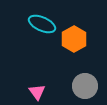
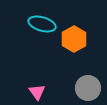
cyan ellipse: rotated 8 degrees counterclockwise
gray circle: moved 3 px right, 2 px down
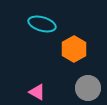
orange hexagon: moved 10 px down
pink triangle: rotated 24 degrees counterclockwise
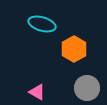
gray circle: moved 1 px left
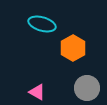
orange hexagon: moved 1 px left, 1 px up
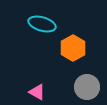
gray circle: moved 1 px up
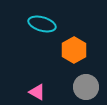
orange hexagon: moved 1 px right, 2 px down
gray circle: moved 1 px left
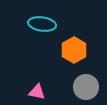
cyan ellipse: rotated 8 degrees counterclockwise
pink triangle: rotated 18 degrees counterclockwise
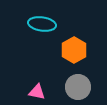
gray circle: moved 8 px left
